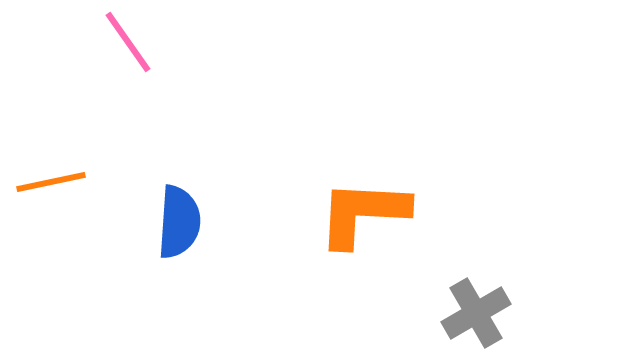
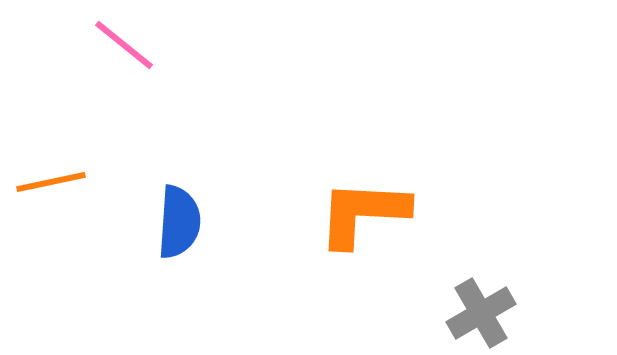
pink line: moved 4 px left, 3 px down; rotated 16 degrees counterclockwise
gray cross: moved 5 px right
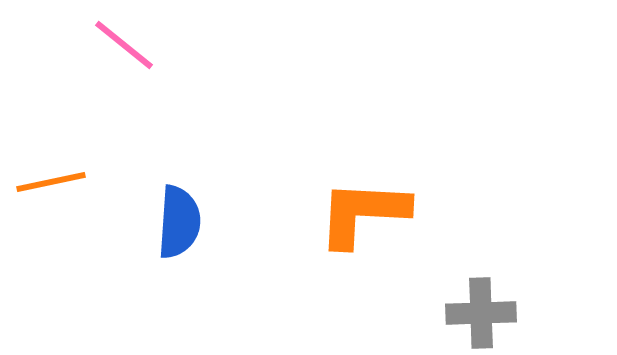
gray cross: rotated 28 degrees clockwise
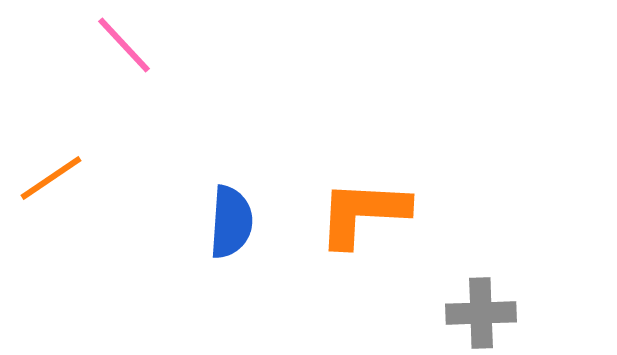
pink line: rotated 8 degrees clockwise
orange line: moved 4 px up; rotated 22 degrees counterclockwise
blue semicircle: moved 52 px right
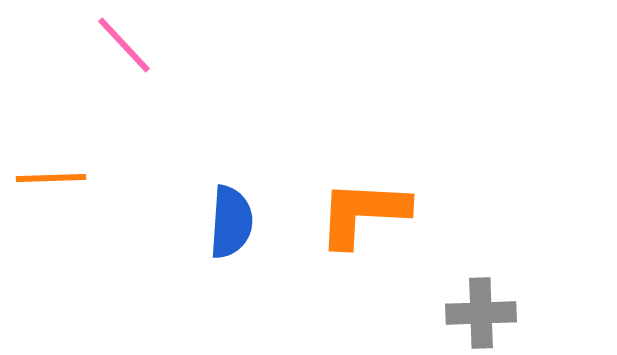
orange line: rotated 32 degrees clockwise
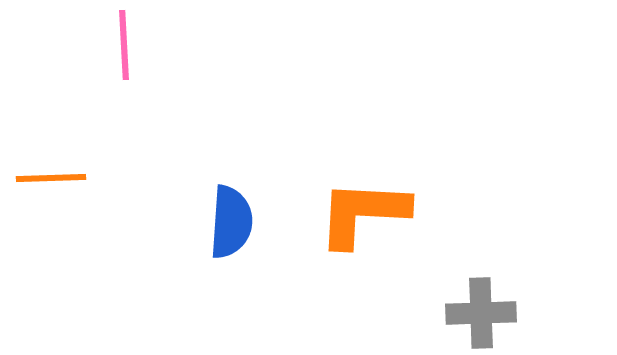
pink line: rotated 40 degrees clockwise
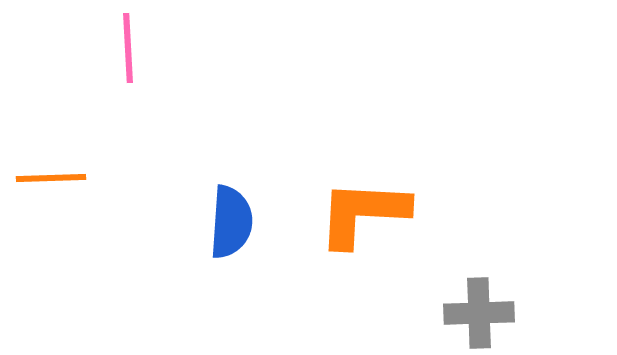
pink line: moved 4 px right, 3 px down
gray cross: moved 2 px left
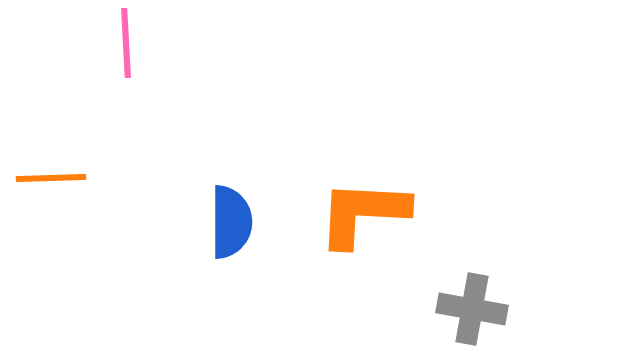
pink line: moved 2 px left, 5 px up
blue semicircle: rotated 4 degrees counterclockwise
gray cross: moved 7 px left, 4 px up; rotated 12 degrees clockwise
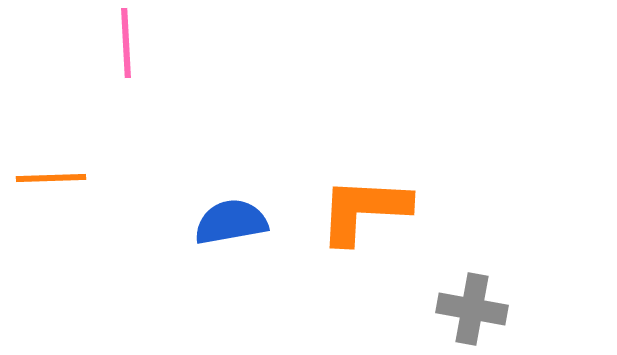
orange L-shape: moved 1 px right, 3 px up
blue semicircle: rotated 100 degrees counterclockwise
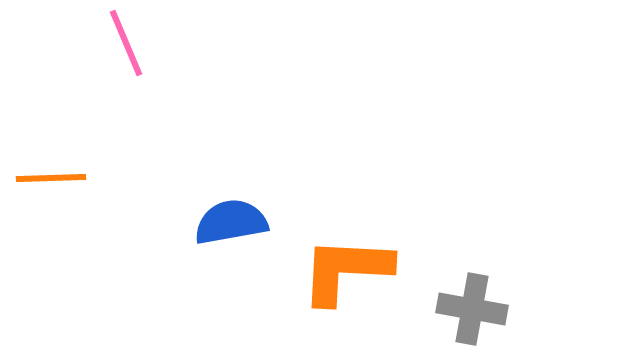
pink line: rotated 20 degrees counterclockwise
orange L-shape: moved 18 px left, 60 px down
